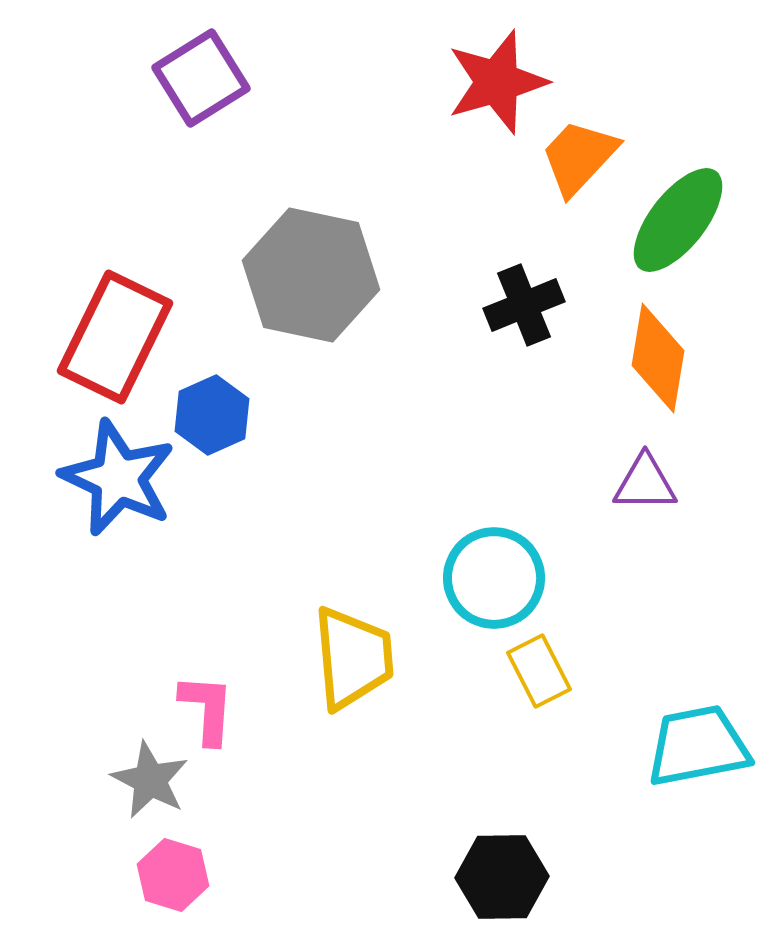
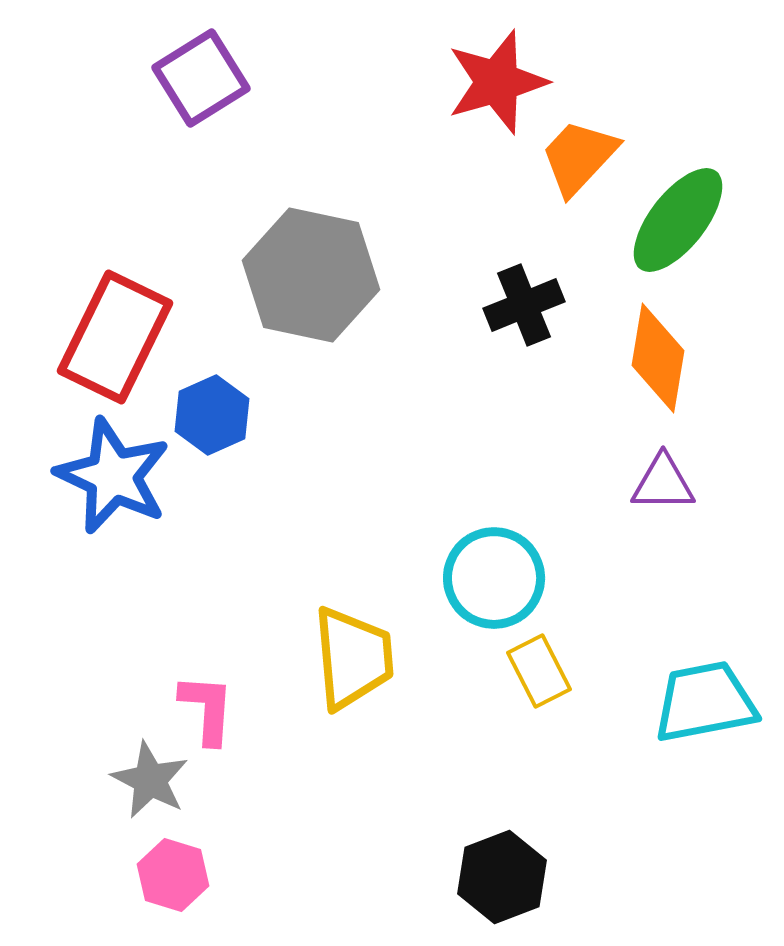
blue star: moved 5 px left, 2 px up
purple triangle: moved 18 px right
cyan trapezoid: moved 7 px right, 44 px up
black hexagon: rotated 20 degrees counterclockwise
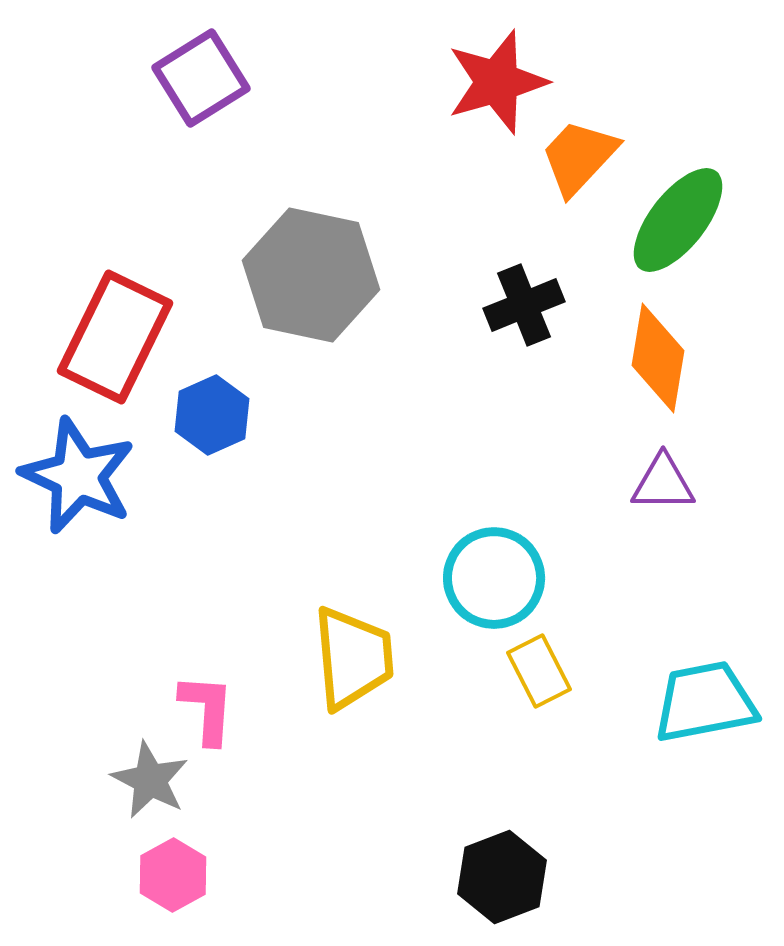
blue star: moved 35 px left
pink hexagon: rotated 14 degrees clockwise
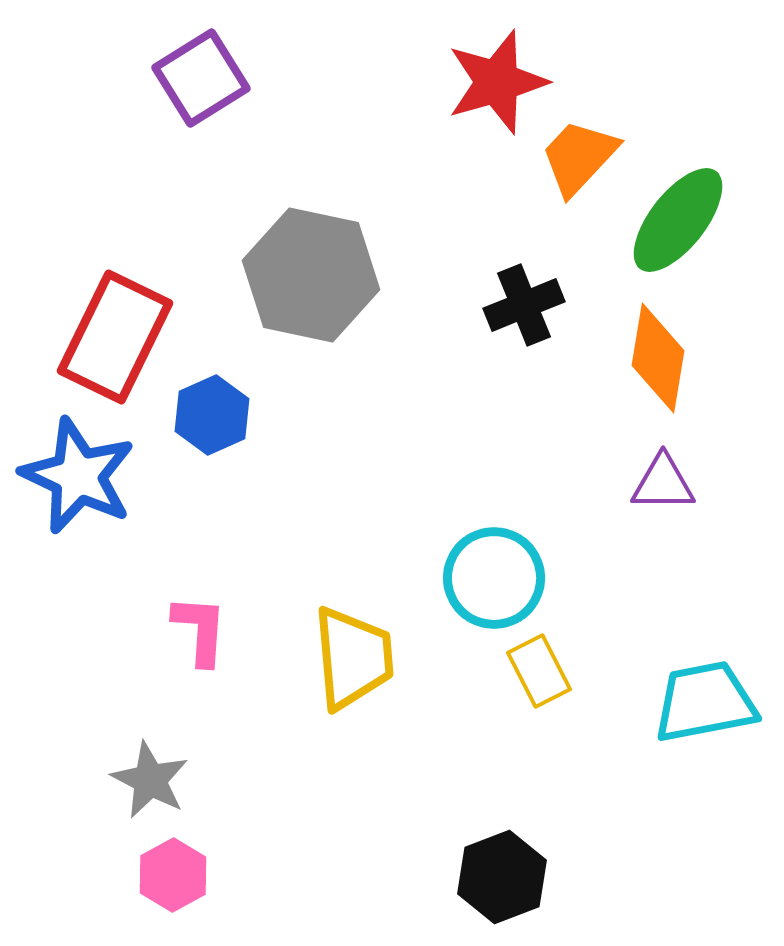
pink L-shape: moved 7 px left, 79 px up
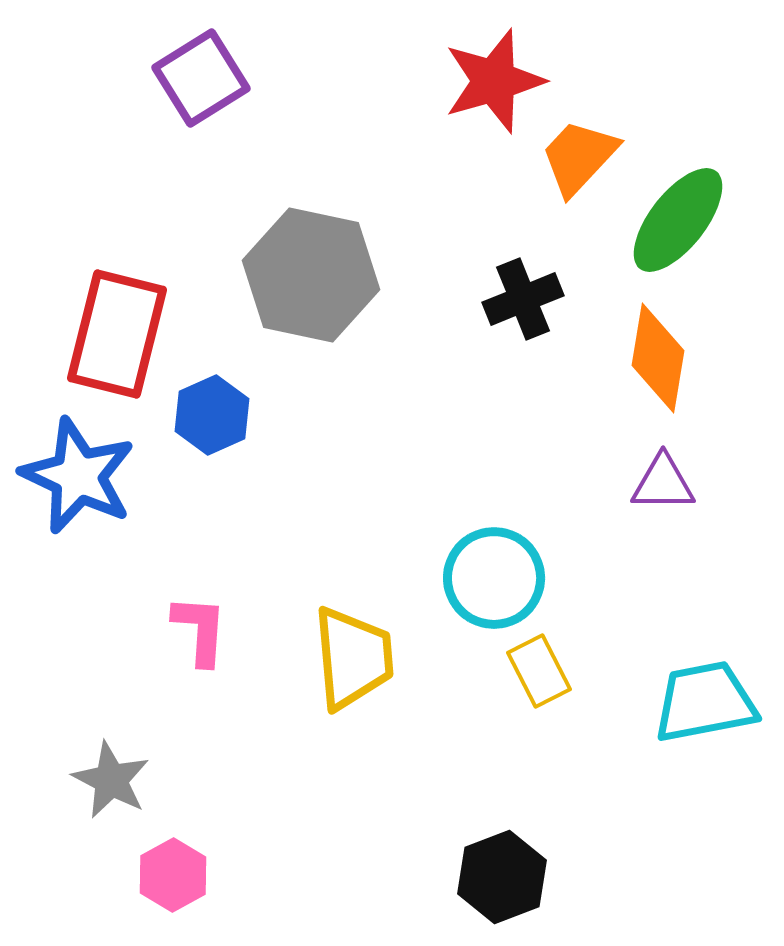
red star: moved 3 px left, 1 px up
black cross: moved 1 px left, 6 px up
red rectangle: moved 2 px right, 3 px up; rotated 12 degrees counterclockwise
gray star: moved 39 px left
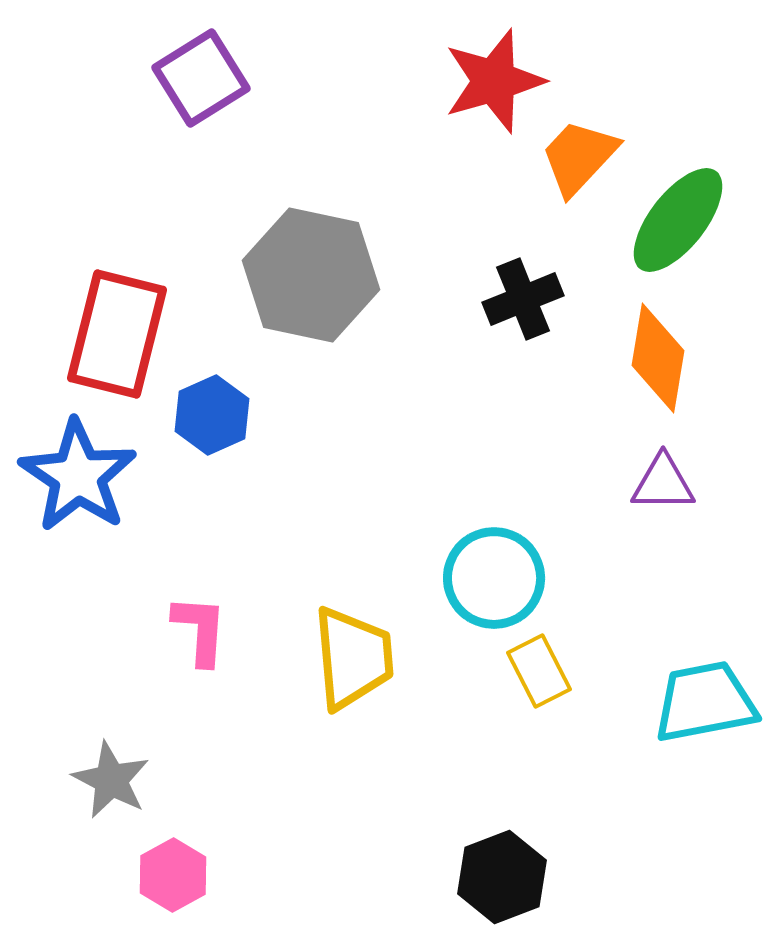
blue star: rotated 9 degrees clockwise
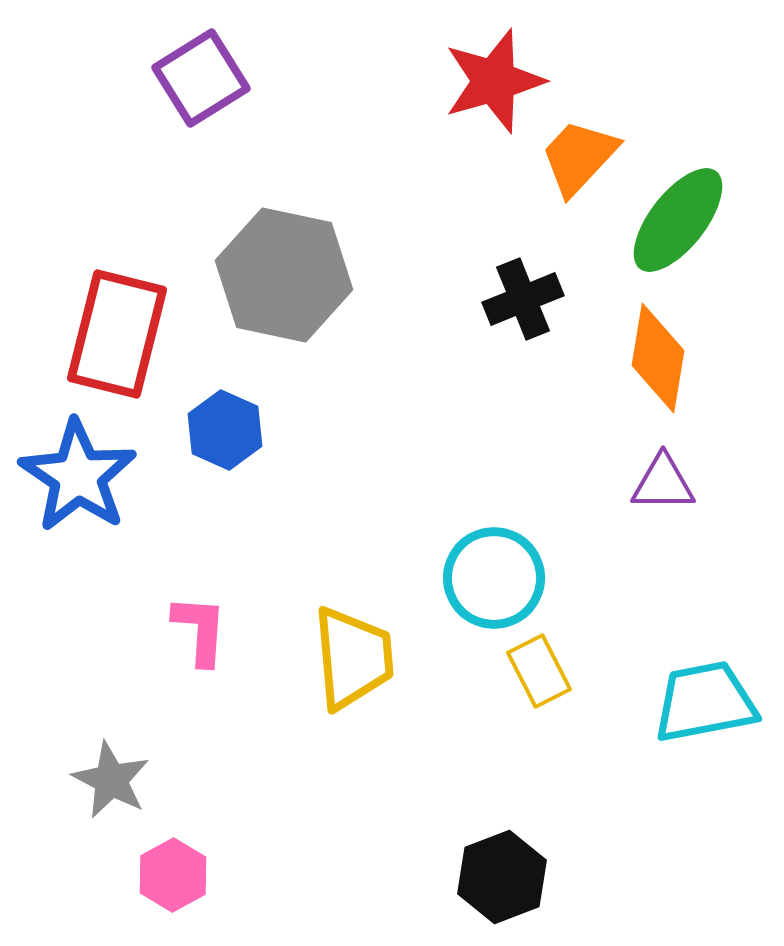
gray hexagon: moved 27 px left
blue hexagon: moved 13 px right, 15 px down; rotated 12 degrees counterclockwise
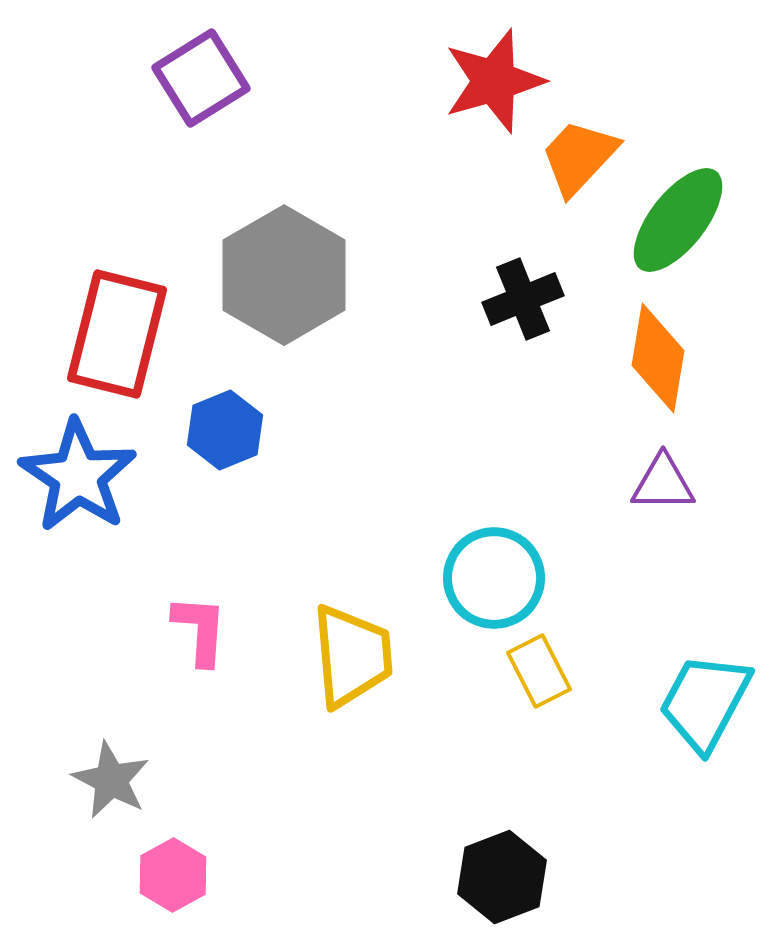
gray hexagon: rotated 18 degrees clockwise
blue hexagon: rotated 14 degrees clockwise
yellow trapezoid: moved 1 px left, 2 px up
cyan trapezoid: rotated 51 degrees counterclockwise
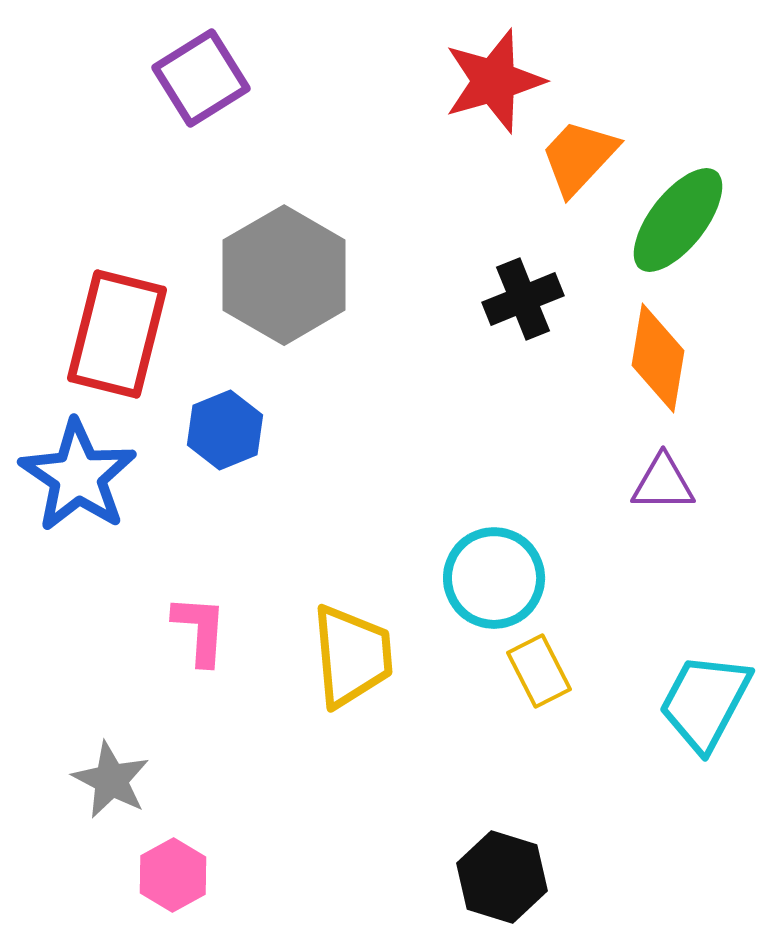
black hexagon: rotated 22 degrees counterclockwise
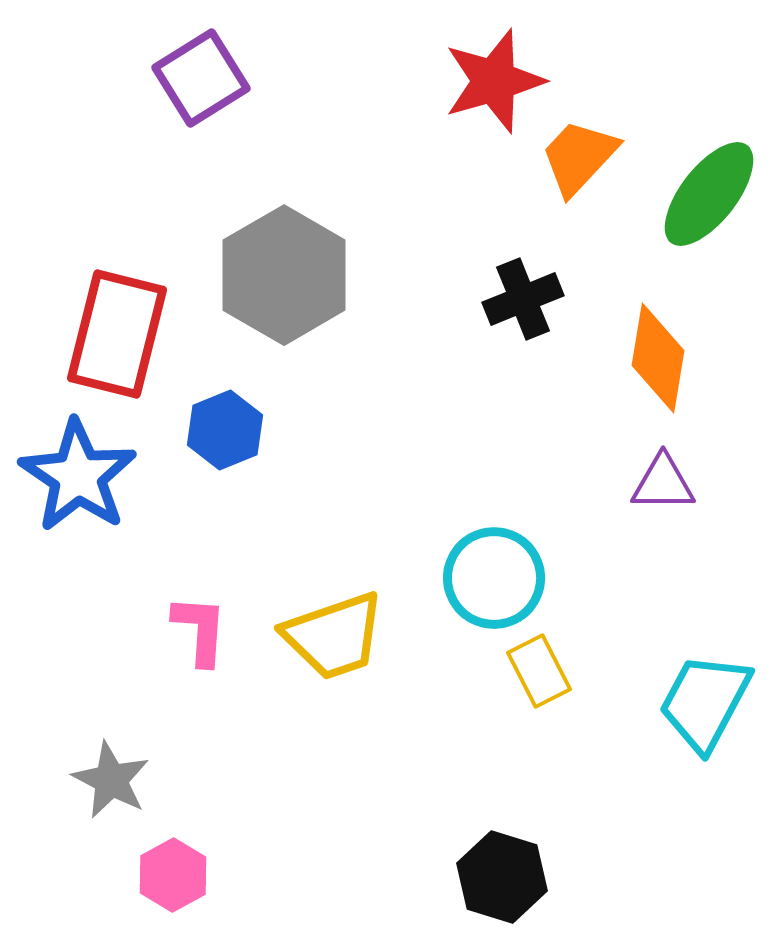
green ellipse: moved 31 px right, 26 px up
yellow trapezoid: moved 18 px left, 20 px up; rotated 76 degrees clockwise
